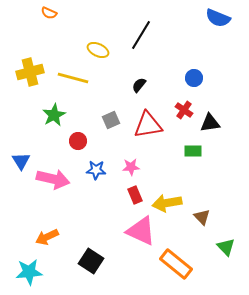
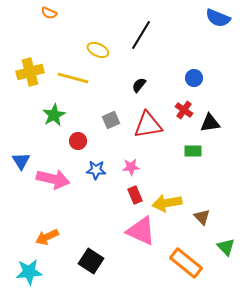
orange rectangle: moved 10 px right, 1 px up
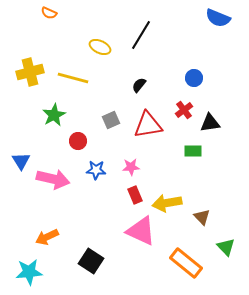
yellow ellipse: moved 2 px right, 3 px up
red cross: rotated 18 degrees clockwise
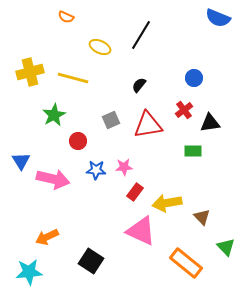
orange semicircle: moved 17 px right, 4 px down
pink star: moved 7 px left
red rectangle: moved 3 px up; rotated 60 degrees clockwise
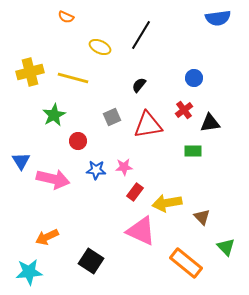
blue semicircle: rotated 30 degrees counterclockwise
gray square: moved 1 px right, 3 px up
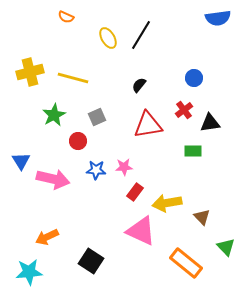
yellow ellipse: moved 8 px right, 9 px up; rotated 35 degrees clockwise
gray square: moved 15 px left
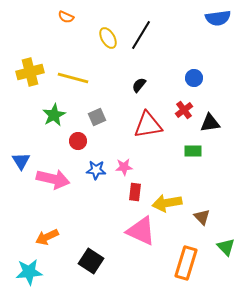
red rectangle: rotated 30 degrees counterclockwise
orange rectangle: rotated 68 degrees clockwise
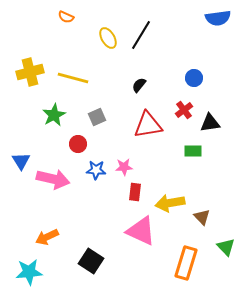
red circle: moved 3 px down
yellow arrow: moved 3 px right
